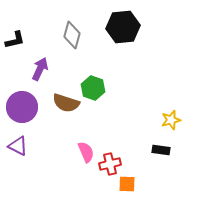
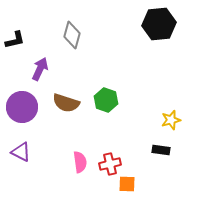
black hexagon: moved 36 px right, 3 px up
green hexagon: moved 13 px right, 12 px down
purple triangle: moved 3 px right, 6 px down
pink semicircle: moved 6 px left, 10 px down; rotated 15 degrees clockwise
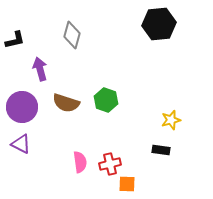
purple arrow: rotated 40 degrees counterclockwise
purple triangle: moved 8 px up
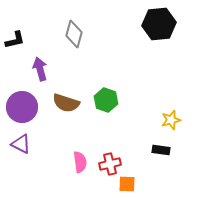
gray diamond: moved 2 px right, 1 px up
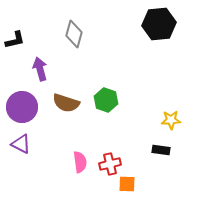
yellow star: rotated 12 degrees clockwise
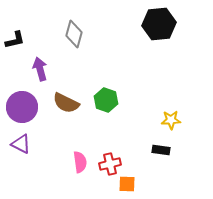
brown semicircle: rotated 8 degrees clockwise
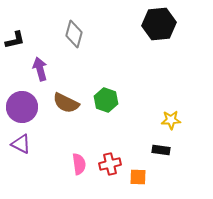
pink semicircle: moved 1 px left, 2 px down
orange square: moved 11 px right, 7 px up
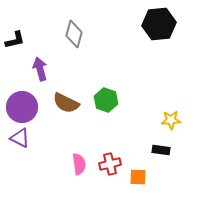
purple triangle: moved 1 px left, 6 px up
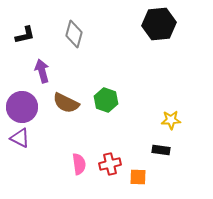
black L-shape: moved 10 px right, 5 px up
purple arrow: moved 2 px right, 2 px down
